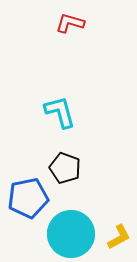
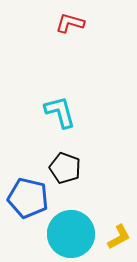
blue pentagon: rotated 24 degrees clockwise
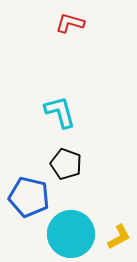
black pentagon: moved 1 px right, 4 px up
blue pentagon: moved 1 px right, 1 px up
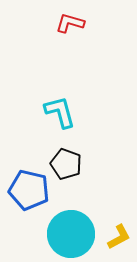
blue pentagon: moved 7 px up
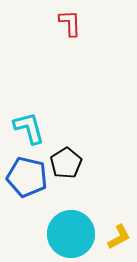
red L-shape: rotated 72 degrees clockwise
cyan L-shape: moved 31 px left, 16 px down
black pentagon: moved 1 px up; rotated 20 degrees clockwise
blue pentagon: moved 2 px left, 13 px up
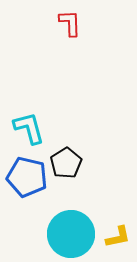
yellow L-shape: moved 1 px left; rotated 16 degrees clockwise
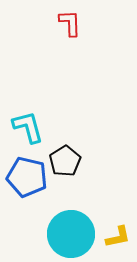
cyan L-shape: moved 1 px left, 1 px up
black pentagon: moved 1 px left, 2 px up
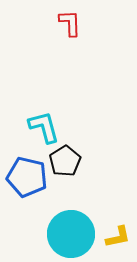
cyan L-shape: moved 16 px right
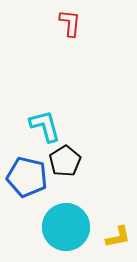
red L-shape: rotated 8 degrees clockwise
cyan L-shape: moved 1 px right, 1 px up
cyan circle: moved 5 px left, 7 px up
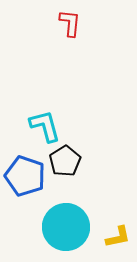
blue pentagon: moved 2 px left, 1 px up; rotated 6 degrees clockwise
